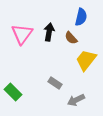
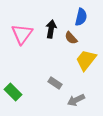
black arrow: moved 2 px right, 3 px up
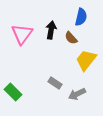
black arrow: moved 1 px down
gray arrow: moved 1 px right, 6 px up
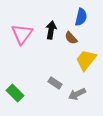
green rectangle: moved 2 px right, 1 px down
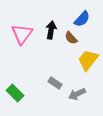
blue semicircle: moved 1 px right, 2 px down; rotated 30 degrees clockwise
yellow trapezoid: moved 2 px right
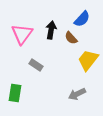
gray rectangle: moved 19 px left, 18 px up
green rectangle: rotated 54 degrees clockwise
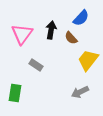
blue semicircle: moved 1 px left, 1 px up
gray arrow: moved 3 px right, 2 px up
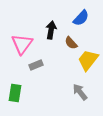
pink triangle: moved 10 px down
brown semicircle: moved 5 px down
gray rectangle: rotated 56 degrees counterclockwise
gray arrow: rotated 78 degrees clockwise
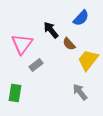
black arrow: rotated 48 degrees counterclockwise
brown semicircle: moved 2 px left, 1 px down
gray rectangle: rotated 16 degrees counterclockwise
